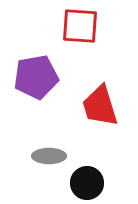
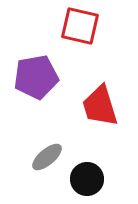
red square: rotated 9 degrees clockwise
gray ellipse: moved 2 px left, 1 px down; rotated 40 degrees counterclockwise
black circle: moved 4 px up
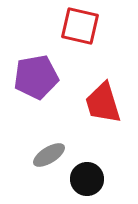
red trapezoid: moved 3 px right, 3 px up
gray ellipse: moved 2 px right, 2 px up; rotated 8 degrees clockwise
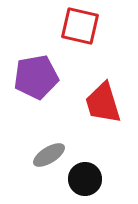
black circle: moved 2 px left
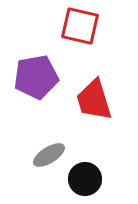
red trapezoid: moved 9 px left, 3 px up
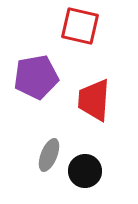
red trapezoid: rotated 21 degrees clockwise
gray ellipse: rotated 36 degrees counterclockwise
black circle: moved 8 px up
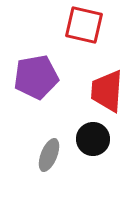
red square: moved 4 px right, 1 px up
red trapezoid: moved 13 px right, 9 px up
black circle: moved 8 px right, 32 px up
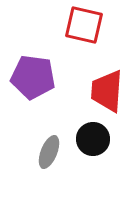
purple pentagon: moved 3 px left; rotated 18 degrees clockwise
gray ellipse: moved 3 px up
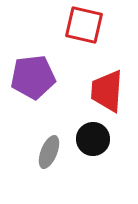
purple pentagon: rotated 15 degrees counterclockwise
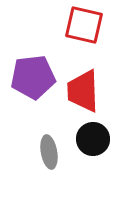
red trapezoid: moved 24 px left; rotated 6 degrees counterclockwise
gray ellipse: rotated 32 degrees counterclockwise
